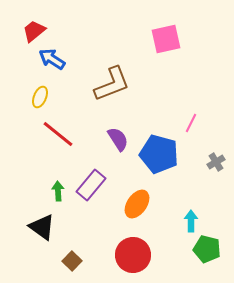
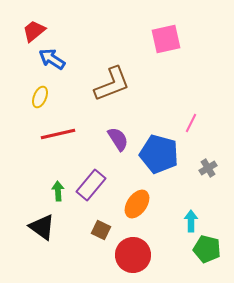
red line: rotated 52 degrees counterclockwise
gray cross: moved 8 px left, 6 px down
brown square: moved 29 px right, 31 px up; rotated 18 degrees counterclockwise
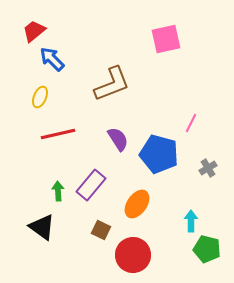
blue arrow: rotated 12 degrees clockwise
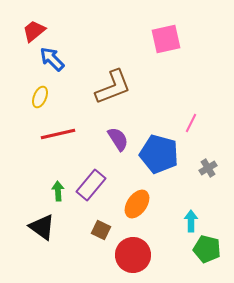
brown L-shape: moved 1 px right, 3 px down
